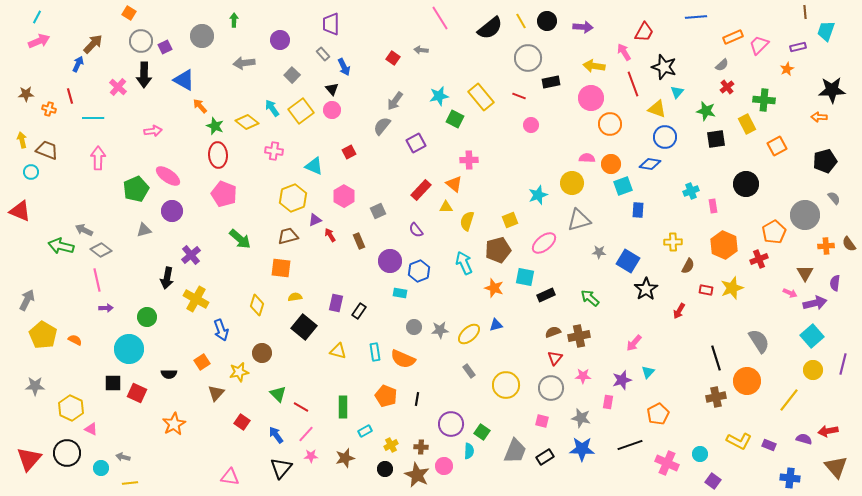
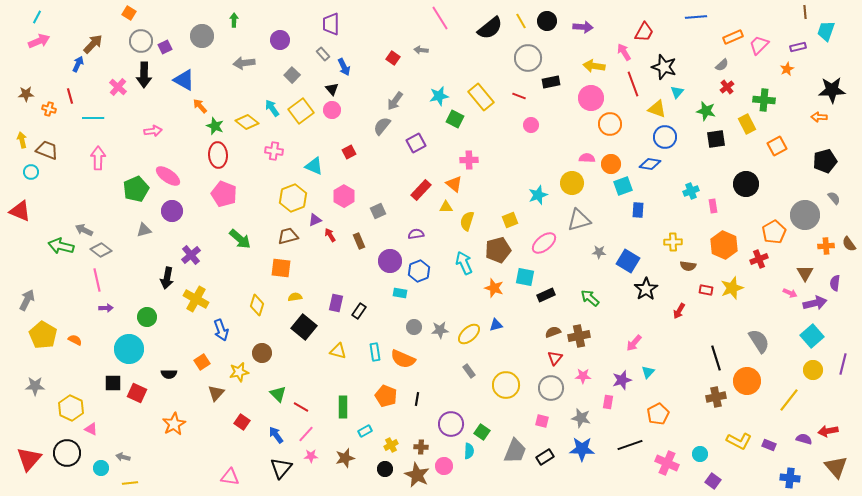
purple semicircle at (416, 230): moved 4 px down; rotated 119 degrees clockwise
brown semicircle at (688, 266): rotated 70 degrees clockwise
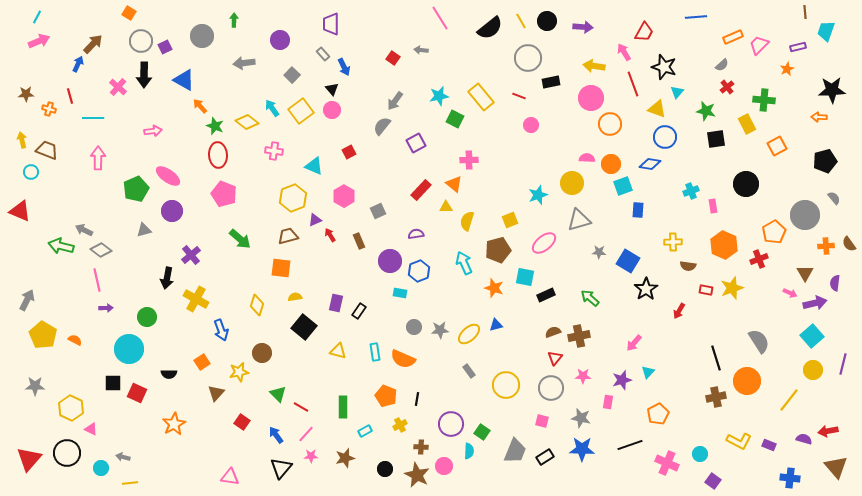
yellow cross at (391, 445): moved 9 px right, 20 px up
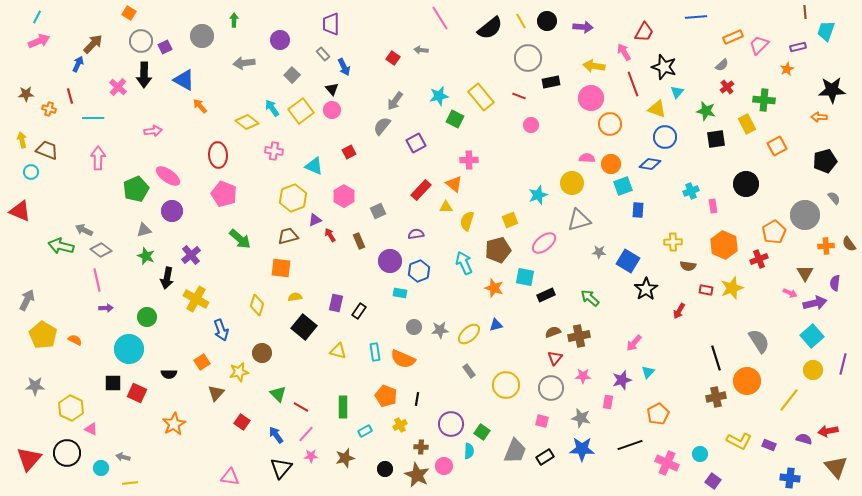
green star at (215, 126): moved 69 px left, 130 px down
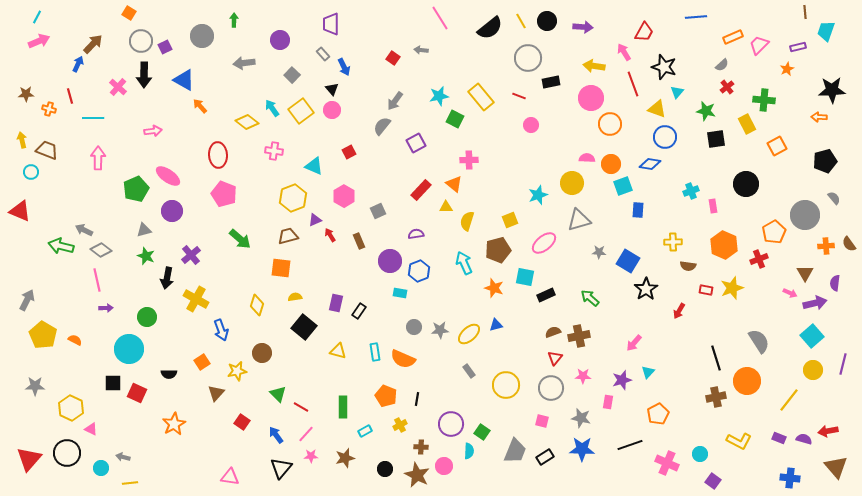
yellow star at (239, 372): moved 2 px left, 1 px up
purple rectangle at (769, 445): moved 10 px right, 7 px up
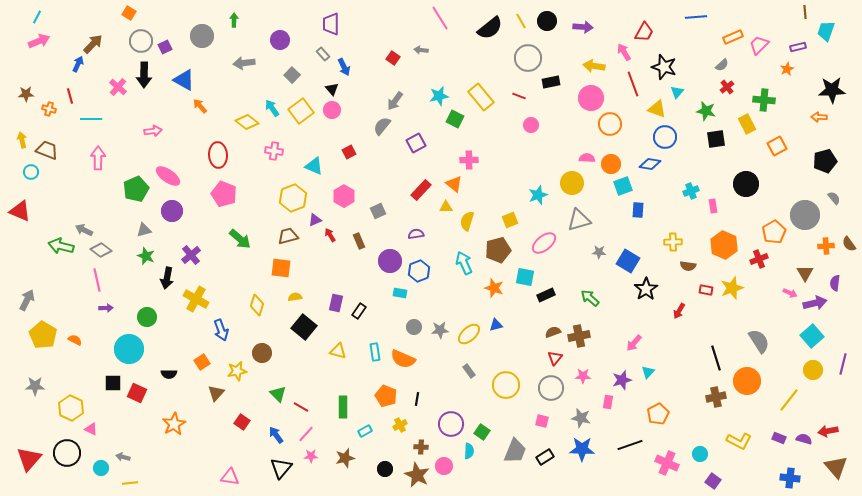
cyan line at (93, 118): moved 2 px left, 1 px down
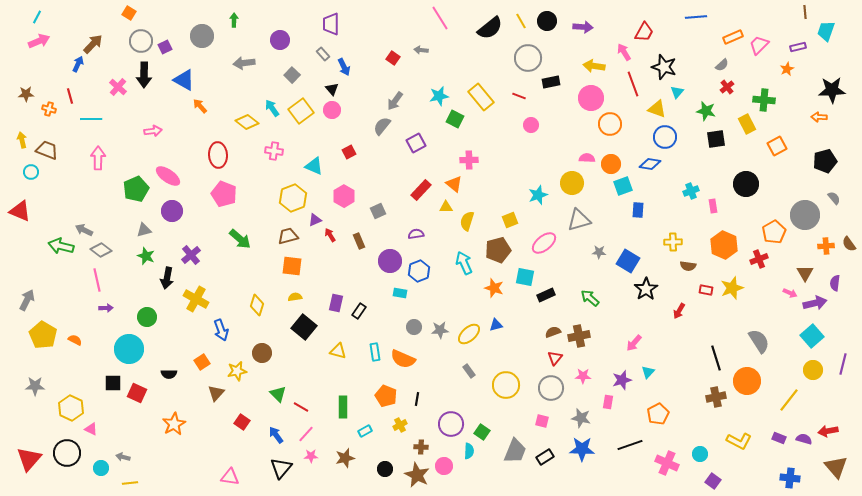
orange square at (281, 268): moved 11 px right, 2 px up
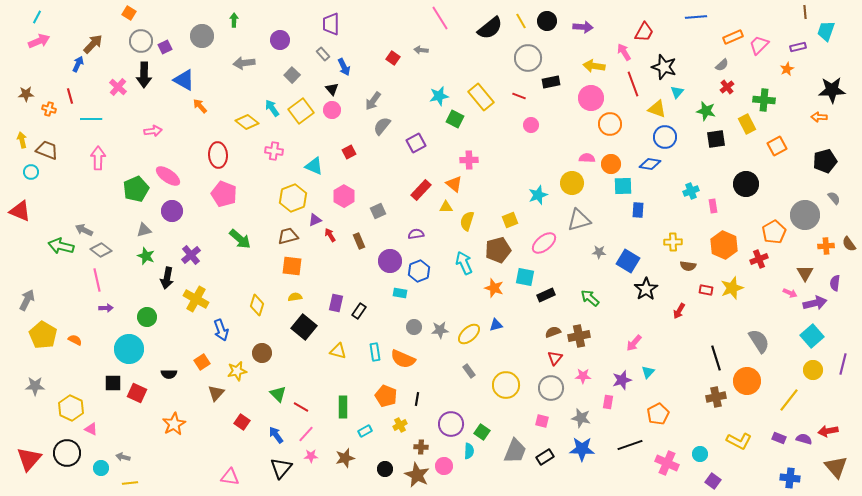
gray arrow at (395, 101): moved 22 px left
cyan square at (623, 186): rotated 18 degrees clockwise
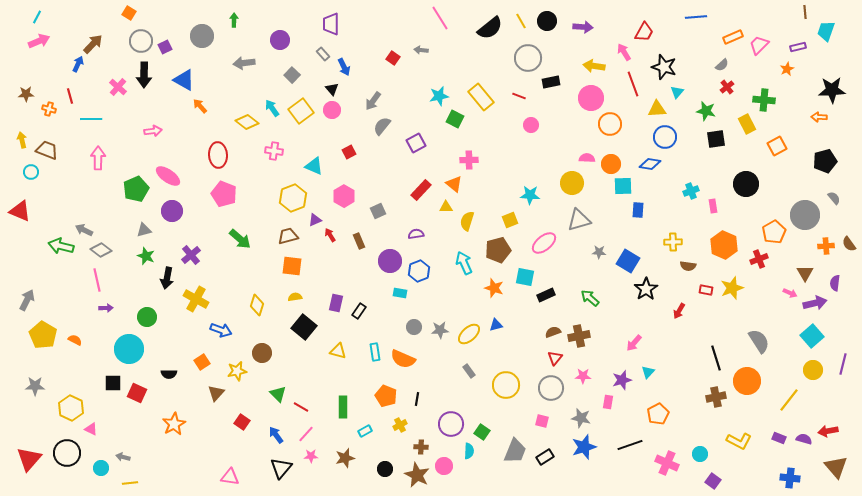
yellow triangle at (657, 109): rotated 24 degrees counterclockwise
cyan star at (538, 195): moved 8 px left; rotated 24 degrees clockwise
blue arrow at (221, 330): rotated 50 degrees counterclockwise
blue star at (582, 449): moved 2 px right, 2 px up; rotated 20 degrees counterclockwise
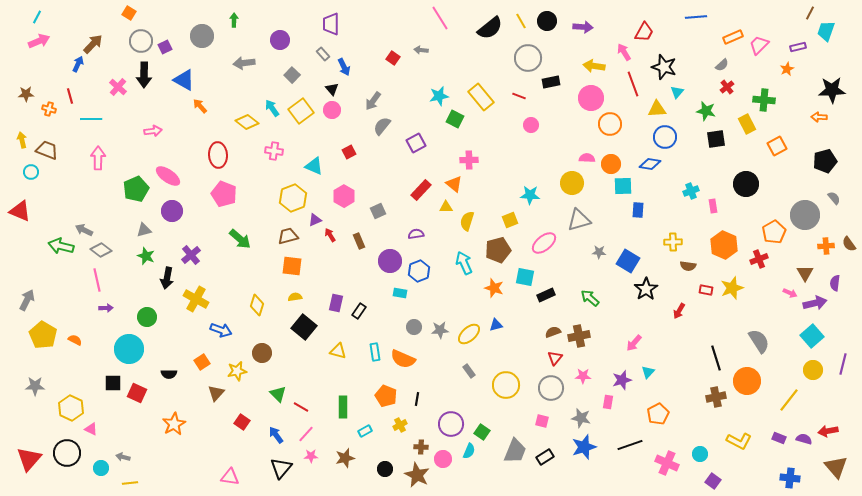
brown line at (805, 12): moved 5 px right, 1 px down; rotated 32 degrees clockwise
cyan semicircle at (469, 451): rotated 21 degrees clockwise
pink circle at (444, 466): moved 1 px left, 7 px up
